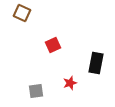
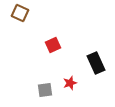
brown square: moved 2 px left
black rectangle: rotated 35 degrees counterclockwise
gray square: moved 9 px right, 1 px up
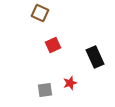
brown square: moved 20 px right
black rectangle: moved 1 px left, 6 px up
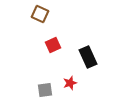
brown square: moved 1 px down
black rectangle: moved 7 px left
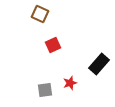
black rectangle: moved 11 px right, 7 px down; rotated 65 degrees clockwise
